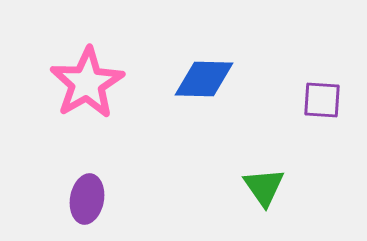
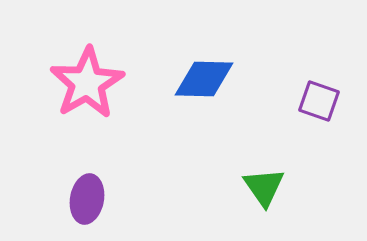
purple square: moved 3 px left, 1 px down; rotated 15 degrees clockwise
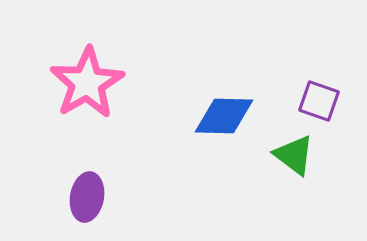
blue diamond: moved 20 px right, 37 px down
green triangle: moved 30 px right, 32 px up; rotated 18 degrees counterclockwise
purple ellipse: moved 2 px up
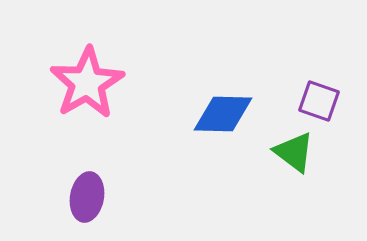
blue diamond: moved 1 px left, 2 px up
green triangle: moved 3 px up
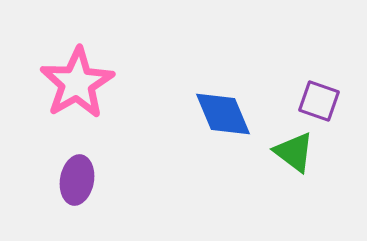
pink star: moved 10 px left
blue diamond: rotated 66 degrees clockwise
purple ellipse: moved 10 px left, 17 px up
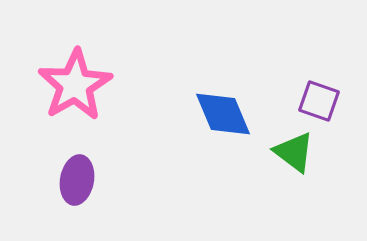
pink star: moved 2 px left, 2 px down
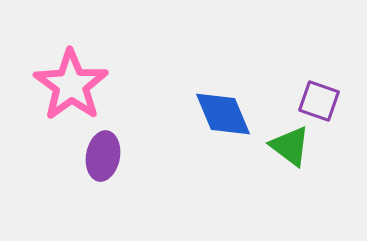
pink star: moved 4 px left; rotated 6 degrees counterclockwise
green triangle: moved 4 px left, 6 px up
purple ellipse: moved 26 px right, 24 px up
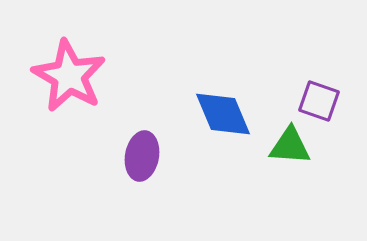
pink star: moved 2 px left, 9 px up; rotated 6 degrees counterclockwise
green triangle: rotated 33 degrees counterclockwise
purple ellipse: moved 39 px right
